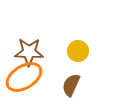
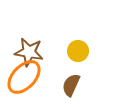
brown star: rotated 8 degrees clockwise
orange ellipse: rotated 15 degrees counterclockwise
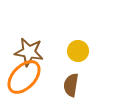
brown semicircle: rotated 15 degrees counterclockwise
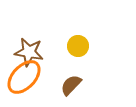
yellow circle: moved 5 px up
brown semicircle: rotated 35 degrees clockwise
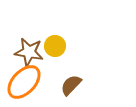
yellow circle: moved 23 px left
orange ellipse: moved 5 px down
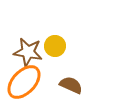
brown star: moved 1 px left
brown semicircle: rotated 70 degrees clockwise
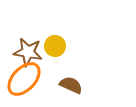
orange ellipse: moved 3 px up
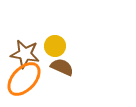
brown star: moved 3 px left, 2 px down
brown semicircle: moved 9 px left, 18 px up
